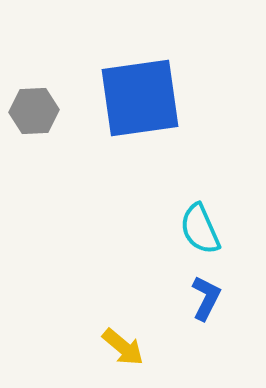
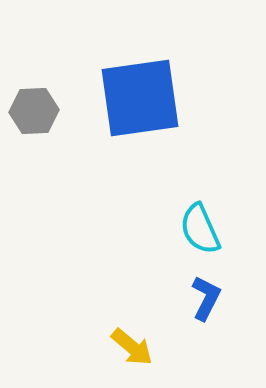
yellow arrow: moved 9 px right
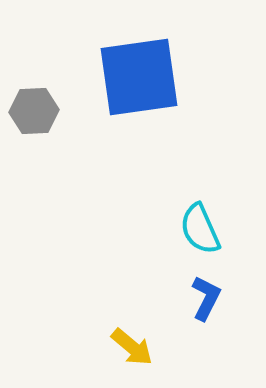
blue square: moved 1 px left, 21 px up
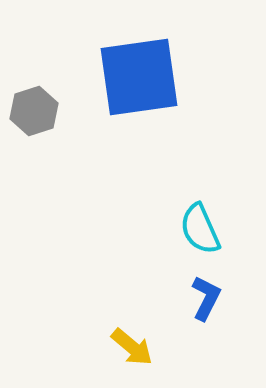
gray hexagon: rotated 15 degrees counterclockwise
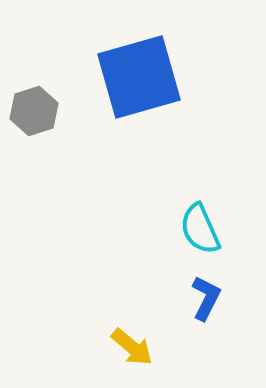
blue square: rotated 8 degrees counterclockwise
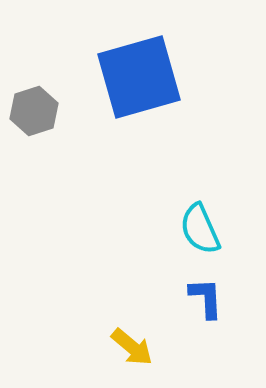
blue L-shape: rotated 30 degrees counterclockwise
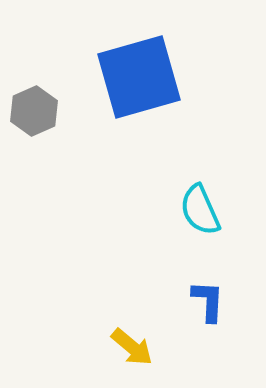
gray hexagon: rotated 6 degrees counterclockwise
cyan semicircle: moved 19 px up
blue L-shape: moved 2 px right, 3 px down; rotated 6 degrees clockwise
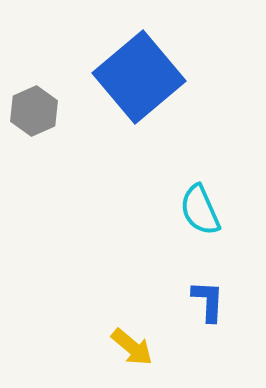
blue square: rotated 24 degrees counterclockwise
